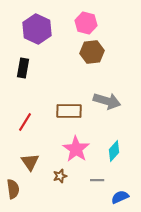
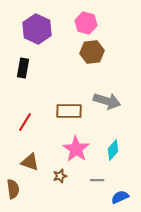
cyan diamond: moved 1 px left, 1 px up
brown triangle: rotated 36 degrees counterclockwise
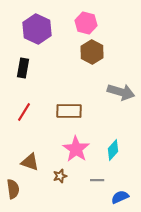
brown hexagon: rotated 25 degrees counterclockwise
gray arrow: moved 14 px right, 9 px up
red line: moved 1 px left, 10 px up
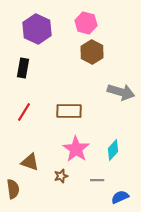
brown star: moved 1 px right
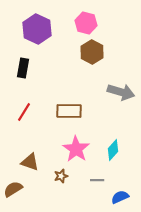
brown semicircle: rotated 114 degrees counterclockwise
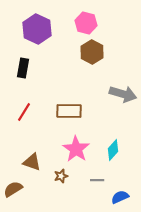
gray arrow: moved 2 px right, 2 px down
brown triangle: moved 2 px right
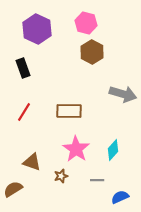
black rectangle: rotated 30 degrees counterclockwise
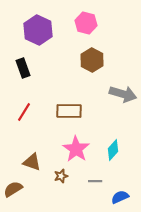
purple hexagon: moved 1 px right, 1 px down
brown hexagon: moved 8 px down
gray line: moved 2 px left, 1 px down
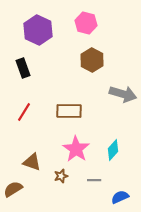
gray line: moved 1 px left, 1 px up
